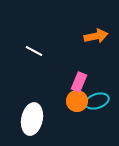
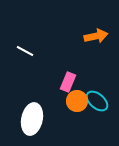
white line: moved 9 px left
pink rectangle: moved 11 px left
cyan ellipse: rotated 60 degrees clockwise
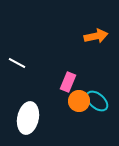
white line: moved 8 px left, 12 px down
orange circle: moved 2 px right
white ellipse: moved 4 px left, 1 px up
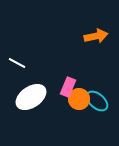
pink rectangle: moved 5 px down
orange circle: moved 2 px up
white ellipse: moved 3 px right, 21 px up; rotated 44 degrees clockwise
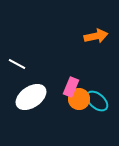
white line: moved 1 px down
pink rectangle: moved 3 px right
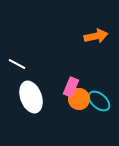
white ellipse: rotated 76 degrees counterclockwise
cyan ellipse: moved 2 px right
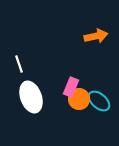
white line: moved 2 px right; rotated 42 degrees clockwise
